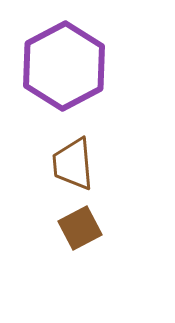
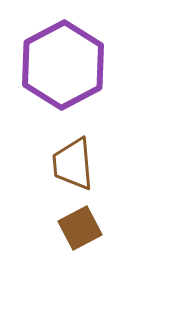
purple hexagon: moved 1 px left, 1 px up
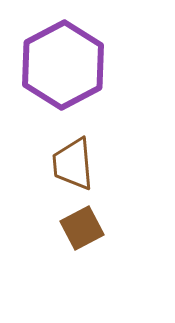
brown square: moved 2 px right
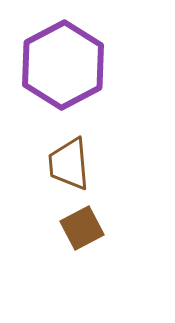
brown trapezoid: moved 4 px left
